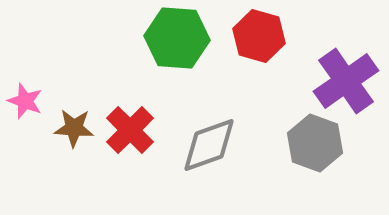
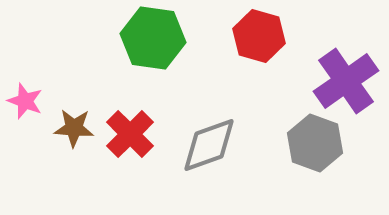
green hexagon: moved 24 px left; rotated 4 degrees clockwise
red cross: moved 4 px down
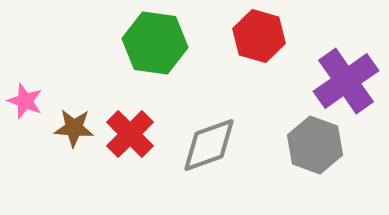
green hexagon: moved 2 px right, 5 px down
gray hexagon: moved 2 px down
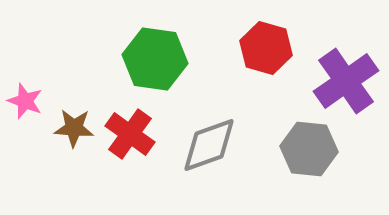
red hexagon: moved 7 px right, 12 px down
green hexagon: moved 16 px down
red cross: rotated 9 degrees counterclockwise
gray hexagon: moved 6 px left, 4 px down; rotated 14 degrees counterclockwise
